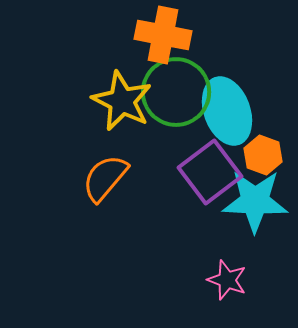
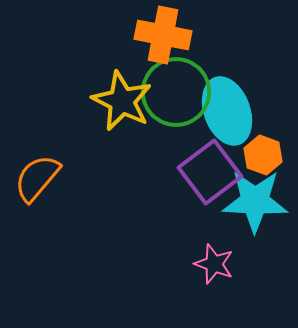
orange semicircle: moved 68 px left
pink star: moved 13 px left, 16 px up
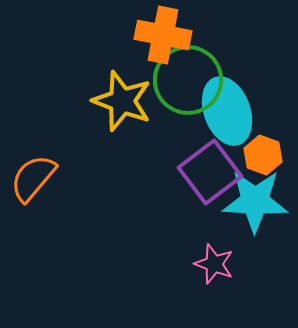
green circle: moved 12 px right, 12 px up
yellow star: rotated 6 degrees counterclockwise
orange semicircle: moved 4 px left
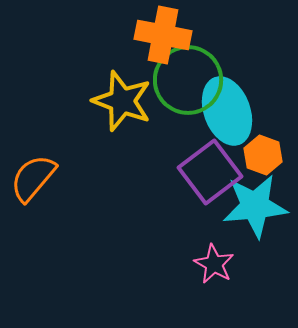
cyan star: moved 5 px down; rotated 8 degrees counterclockwise
pink star: rotated 9 degrees clockwise
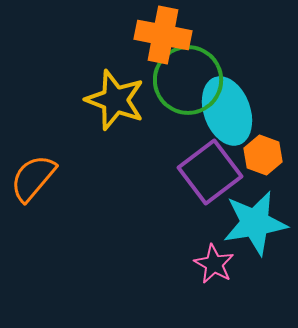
yellow star: moved 7 px left, 1 px up
cyan star: moved 17 px down; rotated 4 degrees counterclockwise
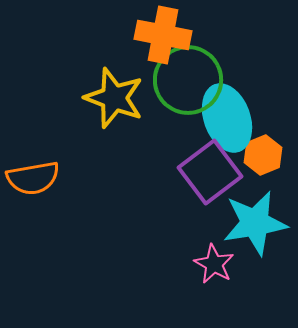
yellow star: moved 1 px left, 2 px up
cyan ellipse: moved 7 px down
orange hexagon: rotated 18 degrees clockwise
orange semicircle: rotated 140 degrees counterclockwise
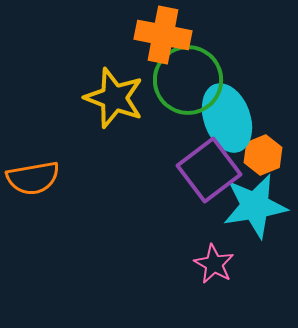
purple square: moved 1 px left, 2 px up
cyan star: moved 17 px up
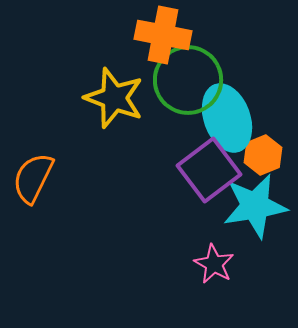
orange semicircle: rotated 126 degrees clockwise
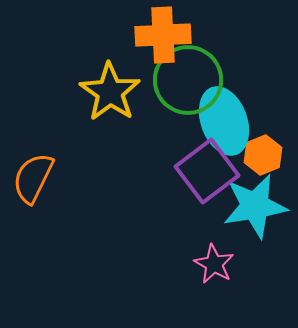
orange cross: rotated 14 degrees counterclockwise
yellow star: moved 4 px left, 6 px up; rotated 14 degrees clockwise
cyan ellipse: moved 3 px left, 3 px down
purple square: moved 2 px left, 1 px down
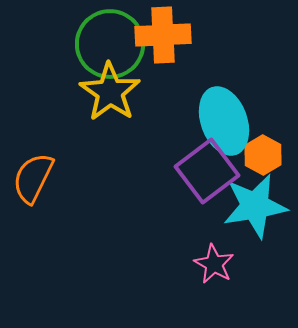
green circle: moved 78 px left, 36 px up
orange hexagon: rotated 9 degrees counterclockwise
